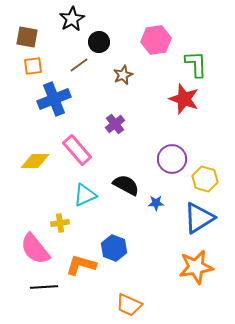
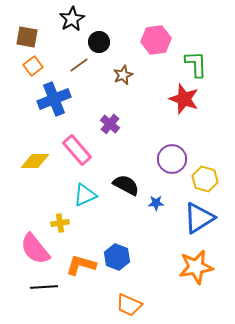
orange square: rotated 30 degrees counterclockwise
purple cross: moved 5 px left; rotated 12 degrees counterclockwise
blue hexagon: moved 3 px right, 9 px down
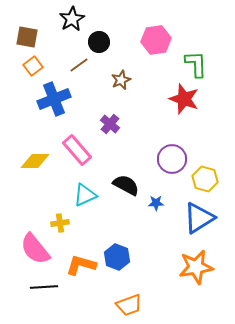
brown star: moved 2 px left, 5 px down
orange trapezoid: rotated 44 degrees counterclockwise
